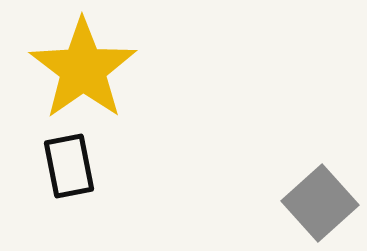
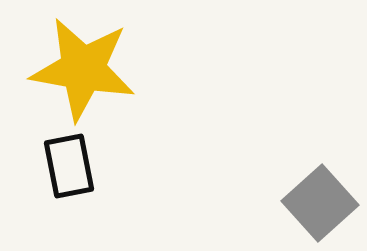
yellow star: rotated 27 degrees counterclockwise
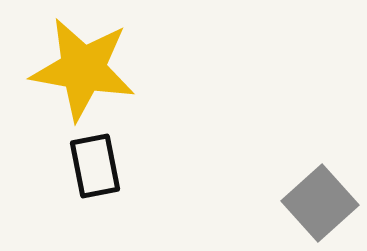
black rectangle: moved 26 px right
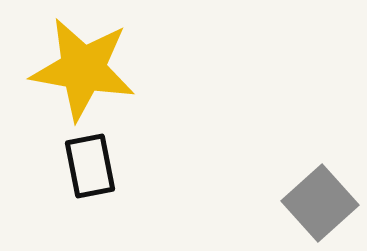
black rectangle: moved 5 px left
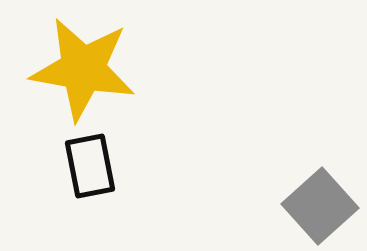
gray square: moved 3 px down
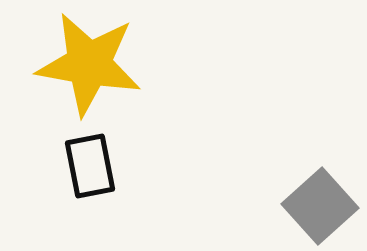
yellow star: moved 6 px right, 5 px up
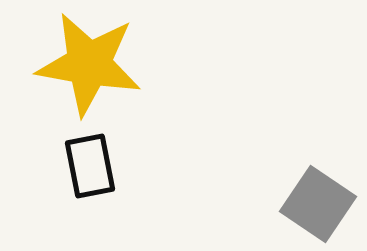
gray square: moved 2 px left, 2 px up; rotated 14 degrees counterclockwise
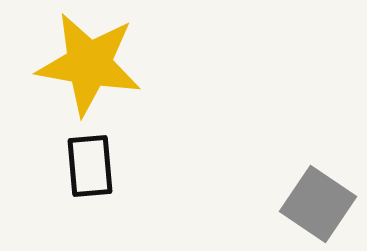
black rectangle: rotated 6 degrees clockwise
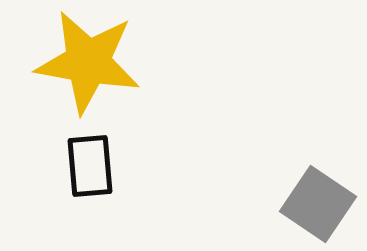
yellow star: moved 1 px left, 2 px up
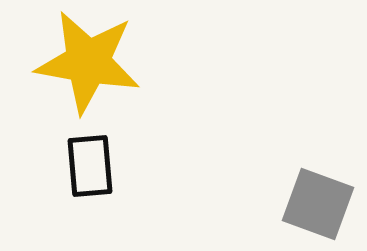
gray square: rotated 14 degrees counterclockwise
